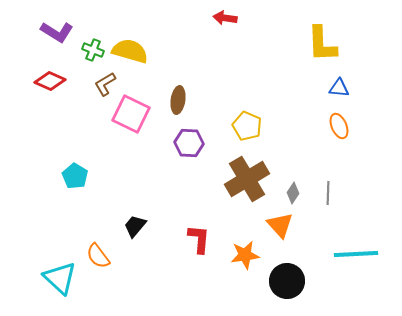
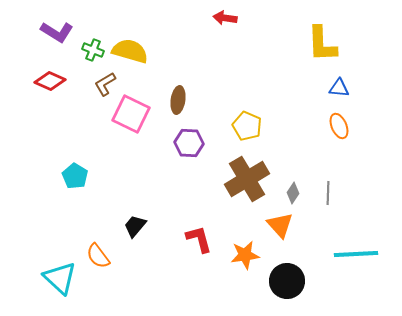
red L-shape: rotated 20 degrees counterclockwise
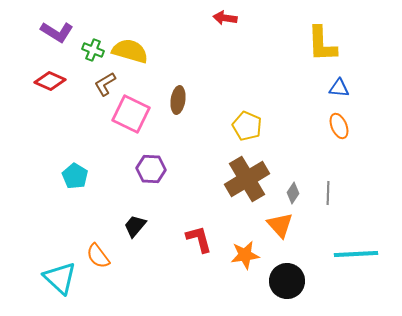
purple hexagon: moved 38 px left, 26 px down
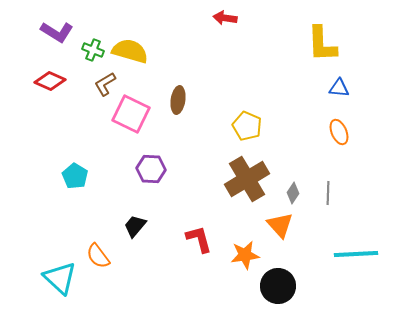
orange ellipse: moved 6 px down
black circle: moved 9 px left, 5 px down
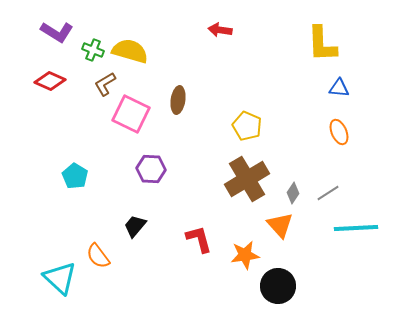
red arrow: moved 5 px left, 12 px down
gray line: rotated 55 degrees clockwise
cyan line: moved 26 px up
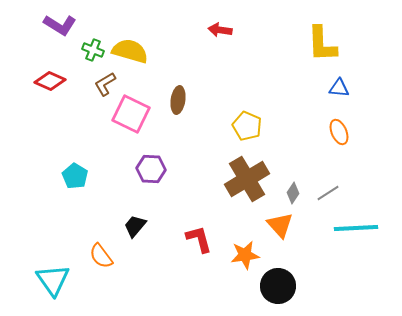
purple L-shape: moved 3 px right, 7 px up
orange semicircle: moved 3 px right
cyan triangle: moved 7 px left, 2 px down; rotated 12 degrees clockwise
